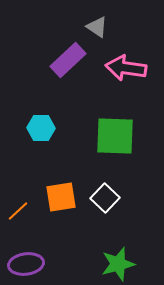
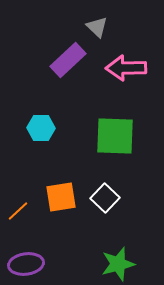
gray triangle: rotated 10 degrees clockwise
pink arrow: rotated 9 degrees counterclockwise
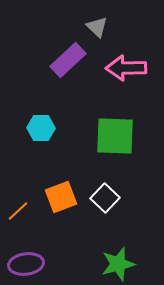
orange square: rotated 12 degrees counterclockwise
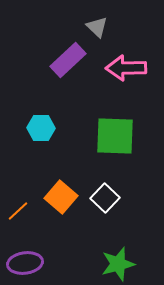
orange square: rotated 28 degrees counterclockwise
purple ellipse: moved 1 px left, 1 px up
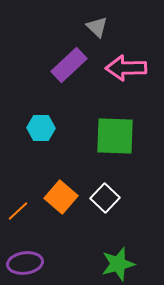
purple rectangle: moved 1 px right, 5 px down
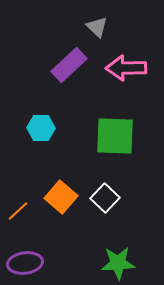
green star: moved 1 px up; rotated 12 degrees clockwise
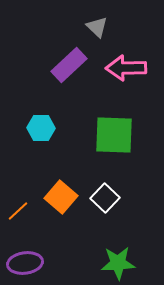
green square: moved 1 px left, 1 px up
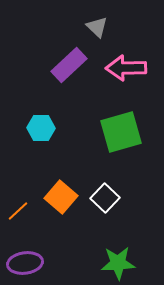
green square: moved 7 px right, 3 px up; rotated 18 degrees counterclockwise
